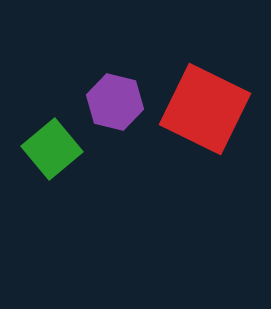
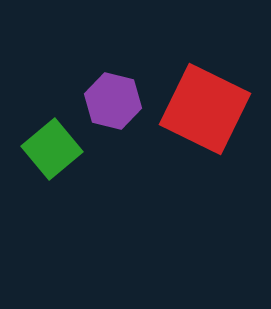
purple hexagon: moved 2 px left, 1 px up
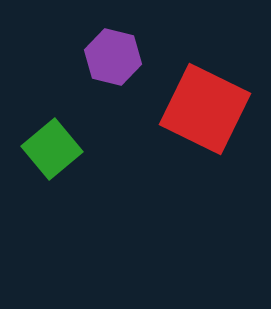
purple hexagon: moved 44 px up
